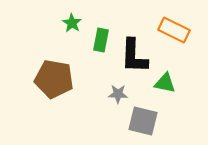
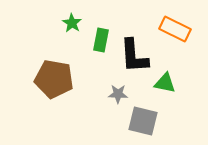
orange rectangle: moved 1 px right, 1 px up
black L-shape: rotated 6 degrees counterclockwise
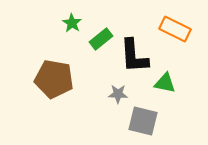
green rectangle: moved 1 px up; rotated 40 degrees clockwise
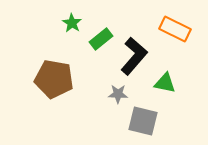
black L-shape: rotated 135 degrees counterclockwise
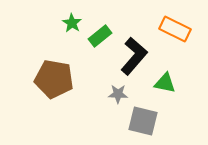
green rectangle: moved 1 px left, 3 px up
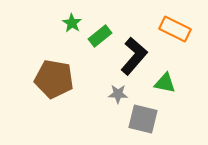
gray square: moved 2 px up
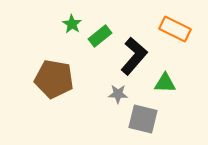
green star: moved 1 px down
green triangle: rotated 10 degrees counterclockwise
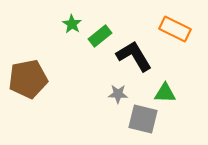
black L-shape: rotated 72 degrees counterclockwise
brown pentagon: moved 26 px left; rotated 21 degrees counterclockwise
green triangle: moved 10 px down
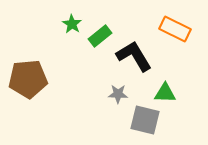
brown pentagon: rotated 6 degrees clockwise
gray square: moved 2 px right, 1 px down
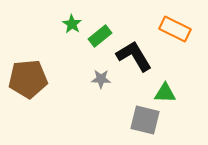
gray star: moved 17 px left, 15 px up
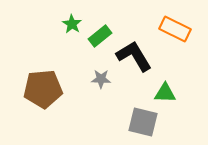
brown pentagon: moved 15 px right, 10 px down
gray square: moved 2 px left, 2 px down
